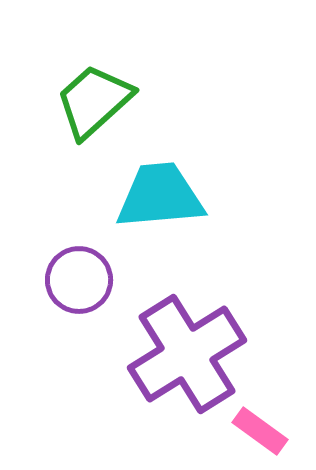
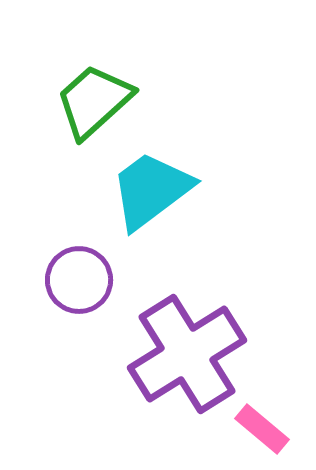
cyan trapezoid: moved 9 px left, 6 px up; rotated 32 degrees counterclockwise
pink rectangle: moved 2 px right, 2 px up; rotated 4 degrees clockwise
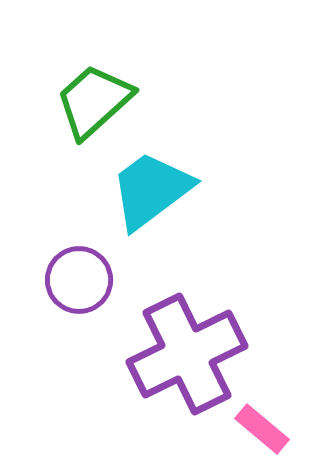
purple cross: rotated 6 degrees clockwise
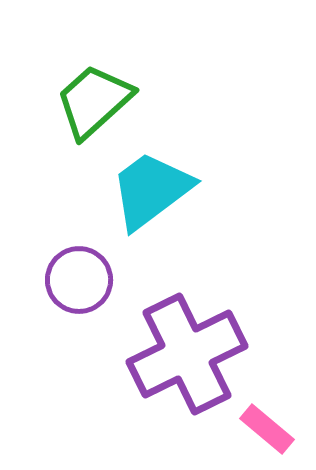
pink rectangle: moved 5 px right
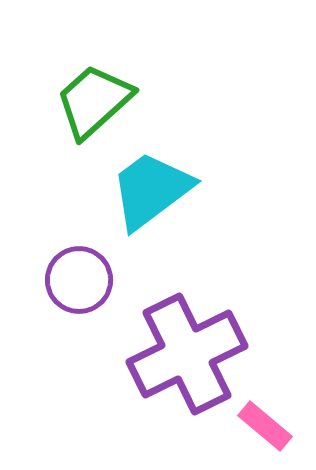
pink rectangle: moved 2 px left, 3 px up
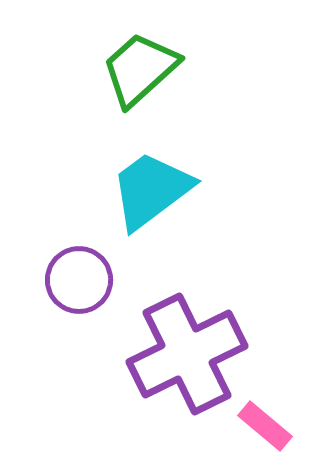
green trapezoid: moved 46 px right, 32 px up
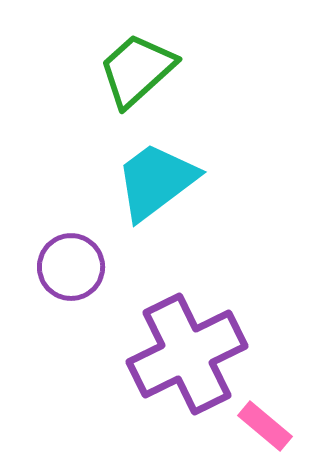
green trapezoid: moved 3 px left, 1 px down
cyan trapezoid: moved 5 px right, 9 px up
purple circle: moved 8 px left, 13 px up
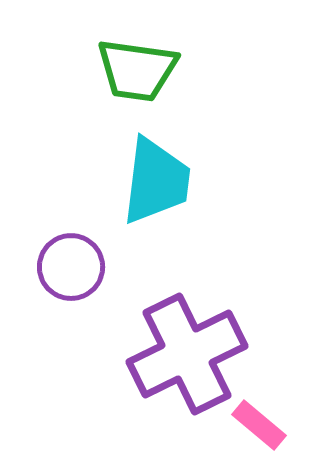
green trapezoid: rotated 130 degrees counterclockwise
cyan trapezoid: rotated 134 degrees clockwise
pink rectangle: moved 6 px left, 1 px up
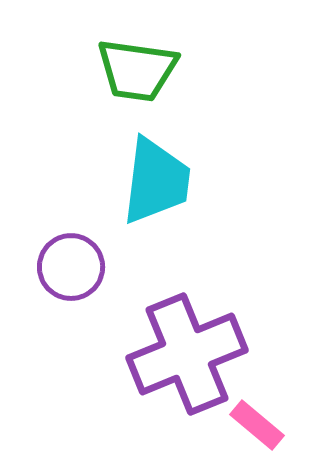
purple cross: rotated 4 degrees clockwise
pink rectangle: moved 2 px left
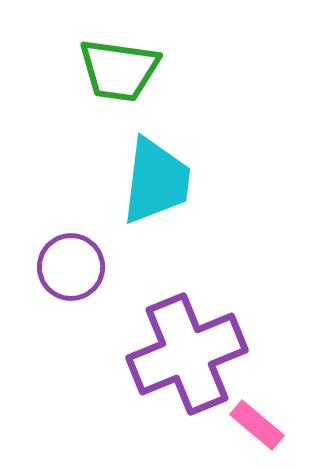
green trapezoid: moved 18 px left
